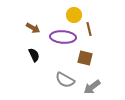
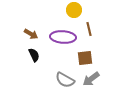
yellow circle: moved 5 px up
brown arrow: moved 2 px left, 6 px down
brown square: rotated 21 degrees counterclockwise
gray arrow: moved 1 px left, 8 px up
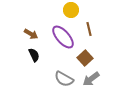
yellow circle: moved 3 px left
purple ellipse: rotated 45 degrees clockwise
brown square: rotated 35 degrees counterclockwise
gray semicircle: moved 1 px left, 1 px up
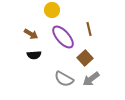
yellow circle: moved 19 px left
black semicircle: rotated 112 degrees clockwise
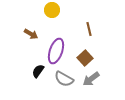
purple ellipse: moved 7 px left, 14 px down; rotated 60 degrees clockwise
black semicircle: moved 4 px right, 16 px down; rotated 128 degrees clockwise
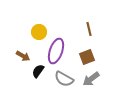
yellow circle: moved 13 px left, 22 px down
brown arrow: moved 8 px left, 22 px down
brown square: moved 2 px right, 1 px up; rotated 21 degrees clockwise
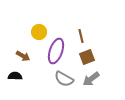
brown line: moved 8 px left, 7 px down
black semicircle: moved 23 px left, 5 px down; rotated 56 degrees clockwise
